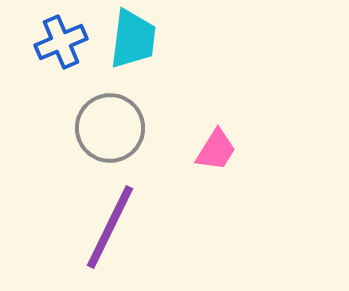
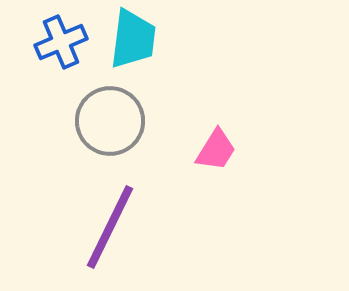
gray circle: moved 7 px up
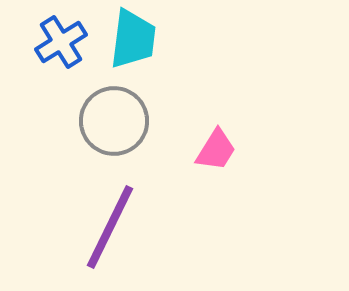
blue cross: rotated 9 degrees counterclockwise
gray circle: moved 4 px right
